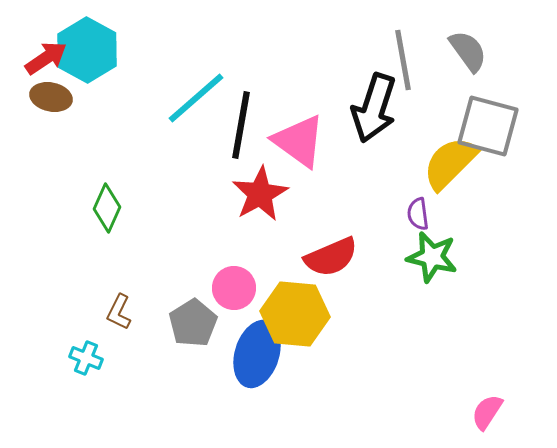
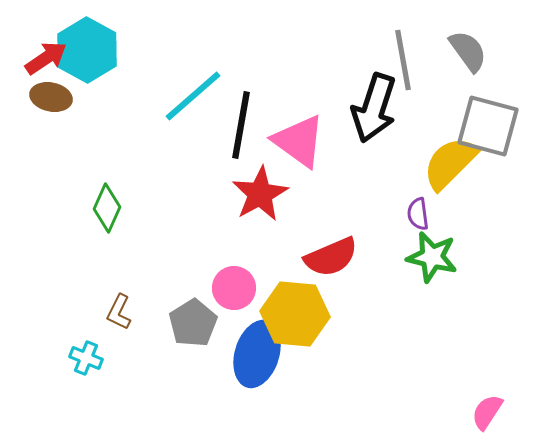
cyan line: moved 3 px left, 2 px up
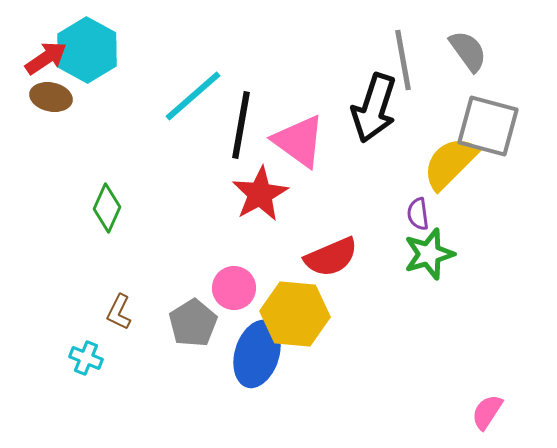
green star: moved 3 px left, 3 px up; rotated 30 degrees counterclockwise
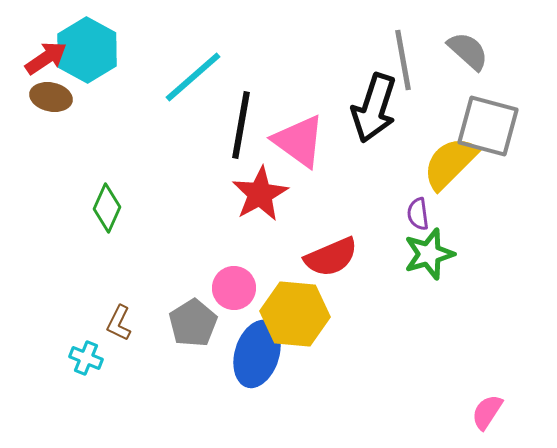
gray semicircle: rotated 12 degrees counterclockwise
cyan line: moved 19 px up
brown L-shape: moved 11 px down
